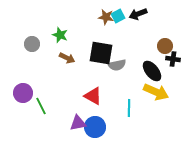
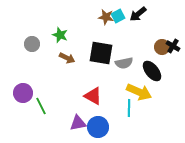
black arrow: rotated 18 degrees counterclockwise
brown circle: moved 3 px left, 1 px down
black cross: moved 13 px up; rotated 24 degrees clockwise
gray semicircle: moved 7 px right, 2 px up
yellow arrow: moved 17 px left
blue circle: moved 3 px right
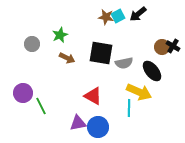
green star: rotated 28 degrees clockwise
